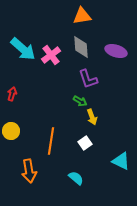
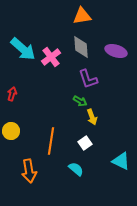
pink cross: moved 2 px down
cyan semicircle: moved 9 px up
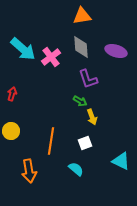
white square: rotated 16 degrees clockwise
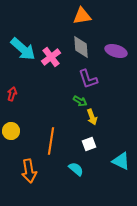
white square: moved 4 px right, 1 px down
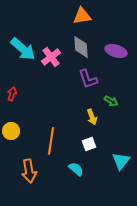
green arrow: moved 31 px right
cyan triangle: rotated 42 degrees clockwise
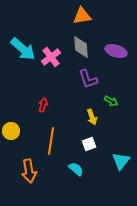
red arrow: moved 31 px right, 11 px down
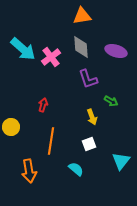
yellow circle: moved 4 px up
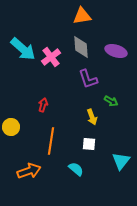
white square: rotated 24 degrees clockwise
orange arrow: rotated 100 degrees counterclockwise
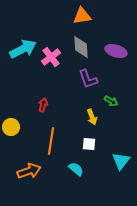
cyan arrow: rotated 68 degrees counterclockwise
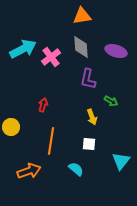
purple L-shape: rotated 30 degrees clockwise
